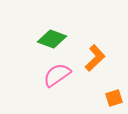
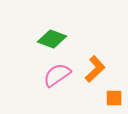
orange L-shape: moved 11 px down
orange square: rotated 18 degrees clockwise
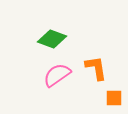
orange L-shape: moved 1 px right, 1 px up; rotated 56 degrees counterclockwise
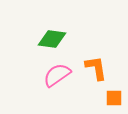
green diamond: rotated 12 degrees counterclockwise
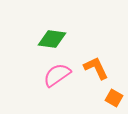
orange L-shape: rotated 16 degrees counterclockwise
orange square: rotated 30 degrees clockwise
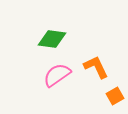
orange L-shape: moved 1 px up
orange square: moved 1 px right, 2 px up; rotated 30 degrees clockwise
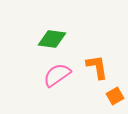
orange L-shape: moved 1 px right; rotated 16 degrees clockwise
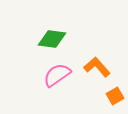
orange L-shape: rotated 32 degrees counterclockwise
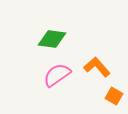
orange square: moved 1 px left; rotated 30 degrees counterclockwise
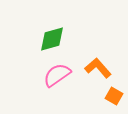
green diamond: rotated 24 degrees counterclockwise
orange L-shape: moved 1 px right, 1 px down
